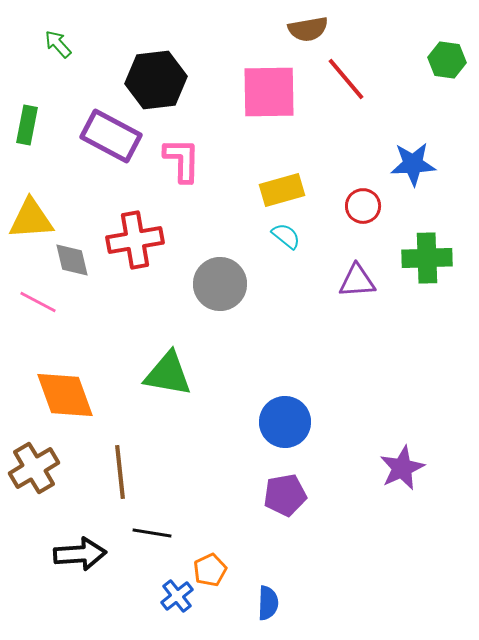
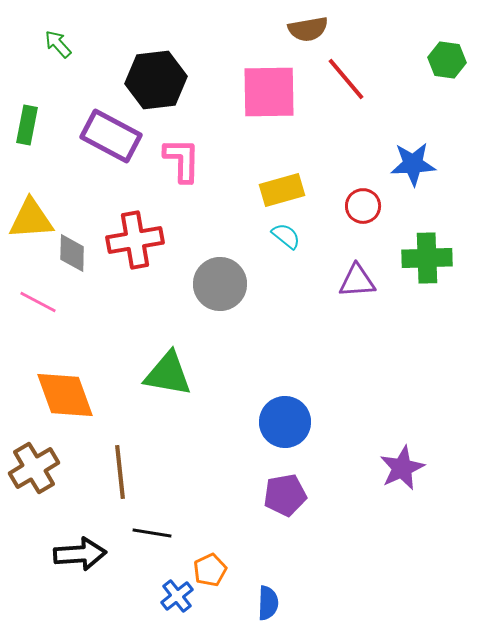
gray diamond: moved 7 px up; rotated 15 degrees clockwise
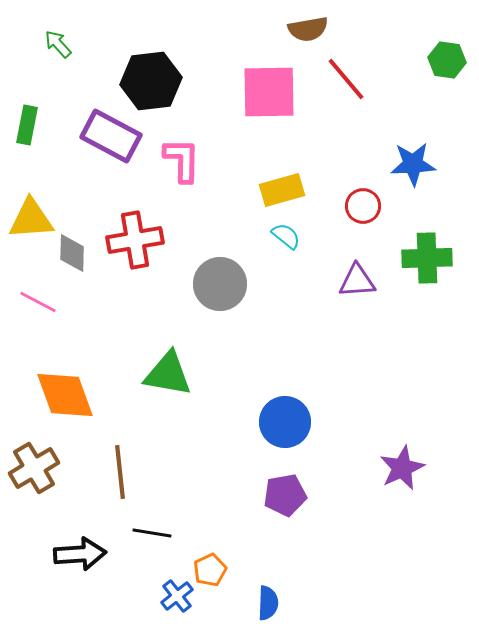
black hexagon: moved 5 px left, 1 px down
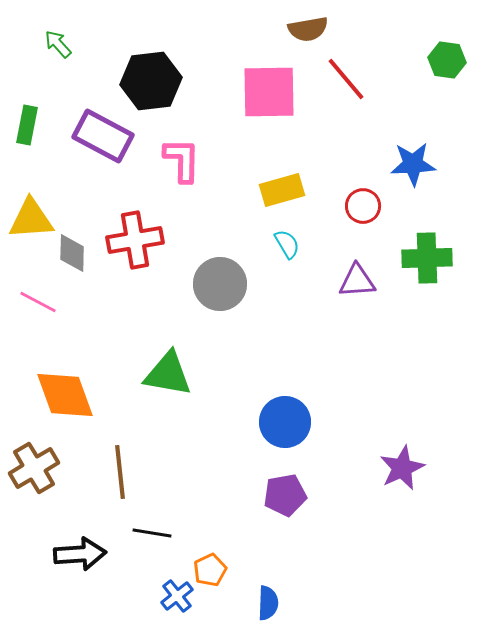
purple rectangle: moved 8 px left
cyan semicircle: moved 1 px right, 8 px down; rotated 20 degrees clockwise
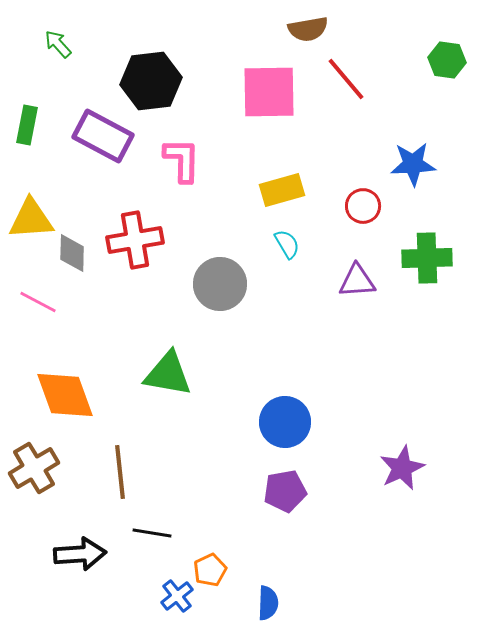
purple pentagon: moved 4 px up
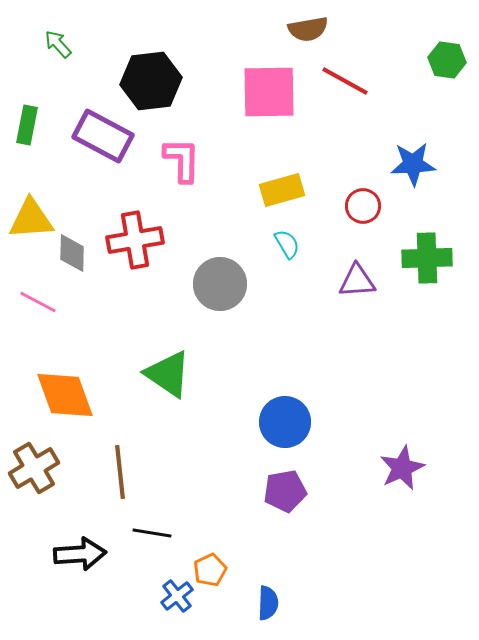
red line: moved 1 px left, 2 px down; rotated 21 degrees counterclockwise
green triangle: rotated 24 degrees clockwise
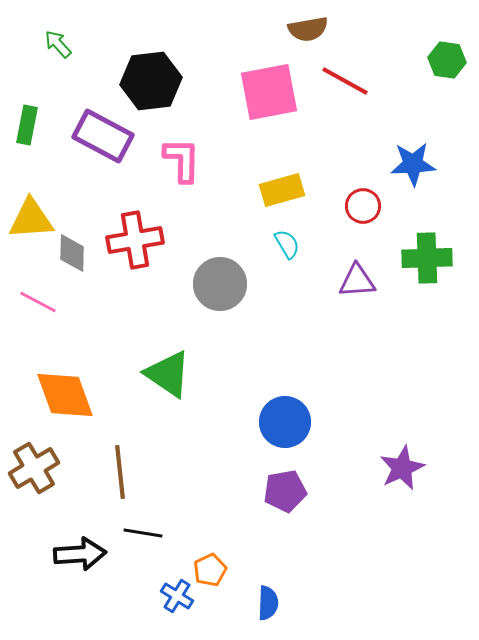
pink square: rotated 10 degrees counterclockwise
black line: moved 9 px left
blue cross: rotated 20 degrees counterclockwise
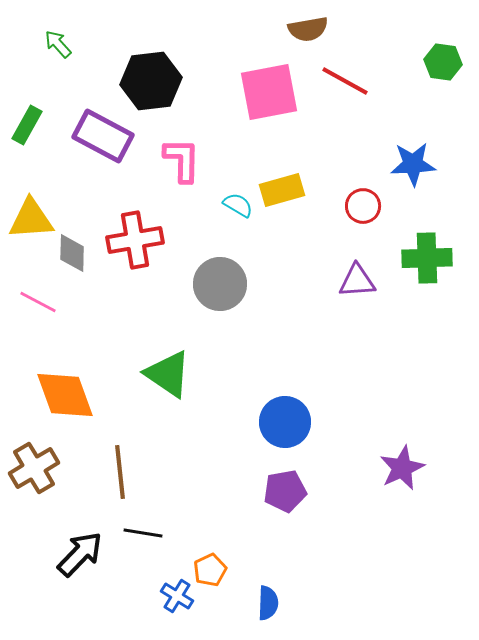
green hexagon: moved 4 px left, 2 px down
green rectangle: rotated 18 degrees clockwise
cyan semicircle: moved 49 px left, 39 px up; rotated 28 degrees counterclockwise
black arrow: rotated 42 degrees counterclockwise
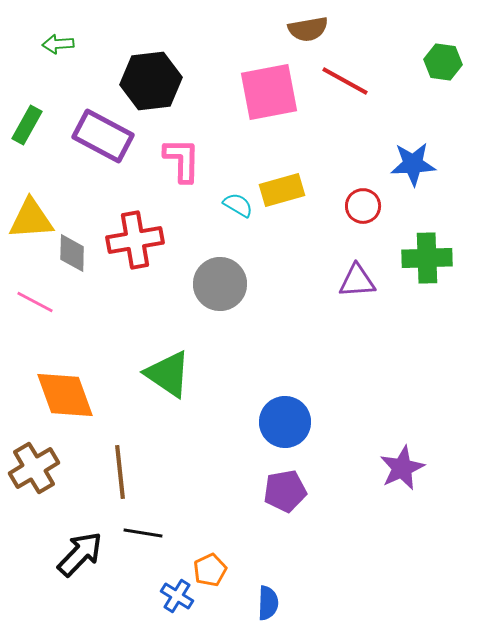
green arrow: rotated 52 degrees counterclockwise
pink line: moved 3 px left
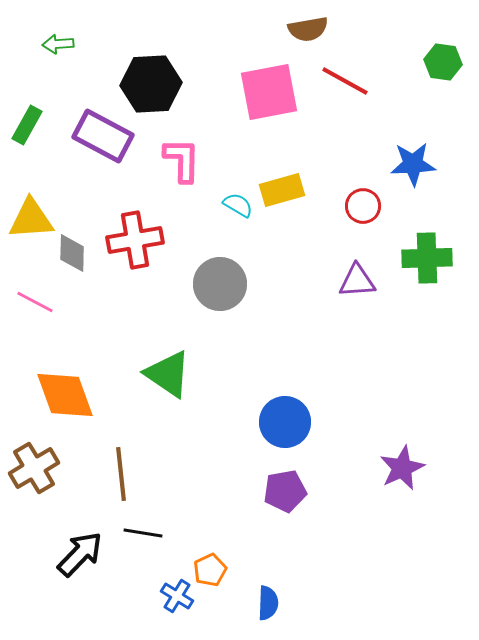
black hexagon: moved 3 px down; rotated 4 degrees clockwise
brown line: moved 1 px right, 2 px down
